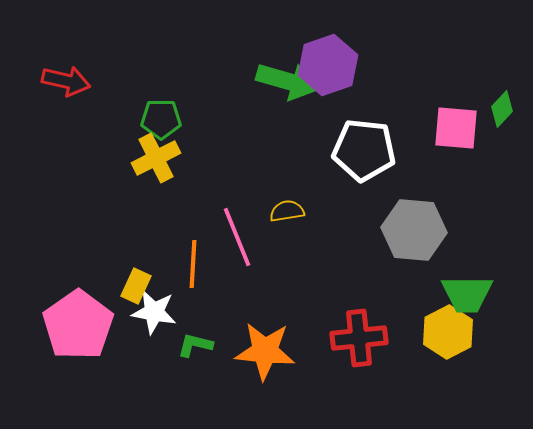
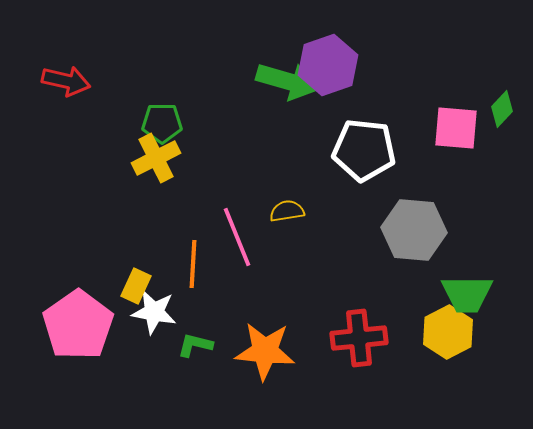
green pentagon: moved 1 px right, 4 px down
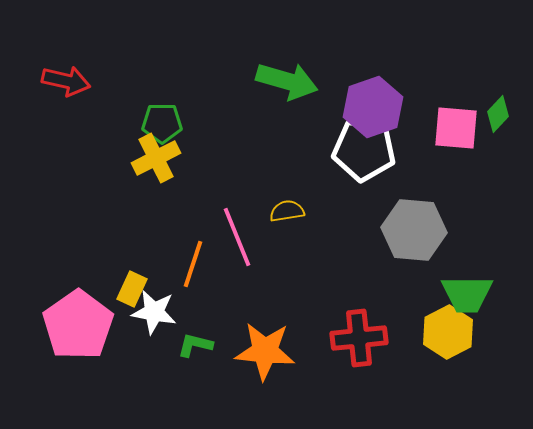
purple hexagon: moved 45 px right, 42 px down
green diamond: moved 4 px left, 5 px down
orange line: rotated 15 degrees clockwise
yellow rectangle: moved 4 px left, 3 px down
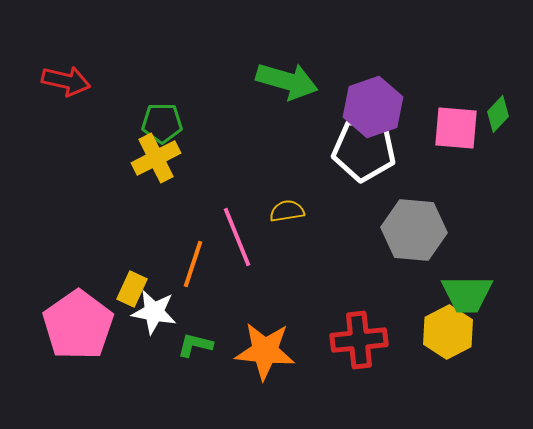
red cross: moved 2 px down
